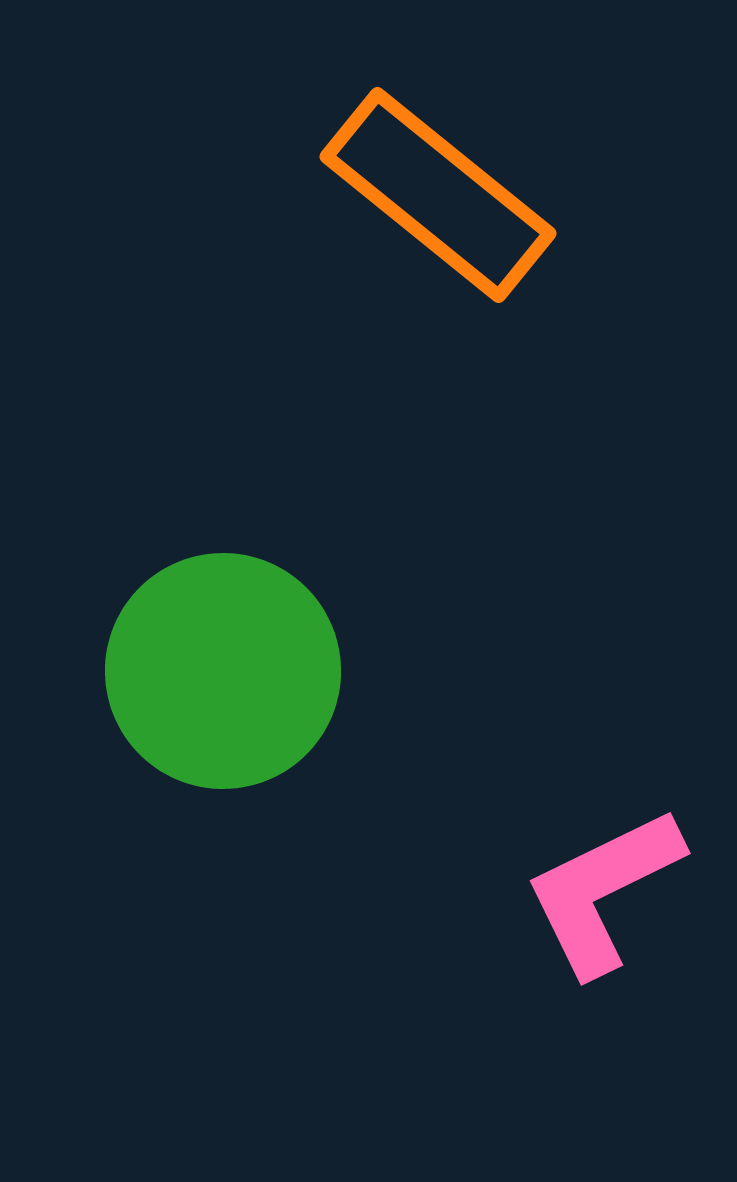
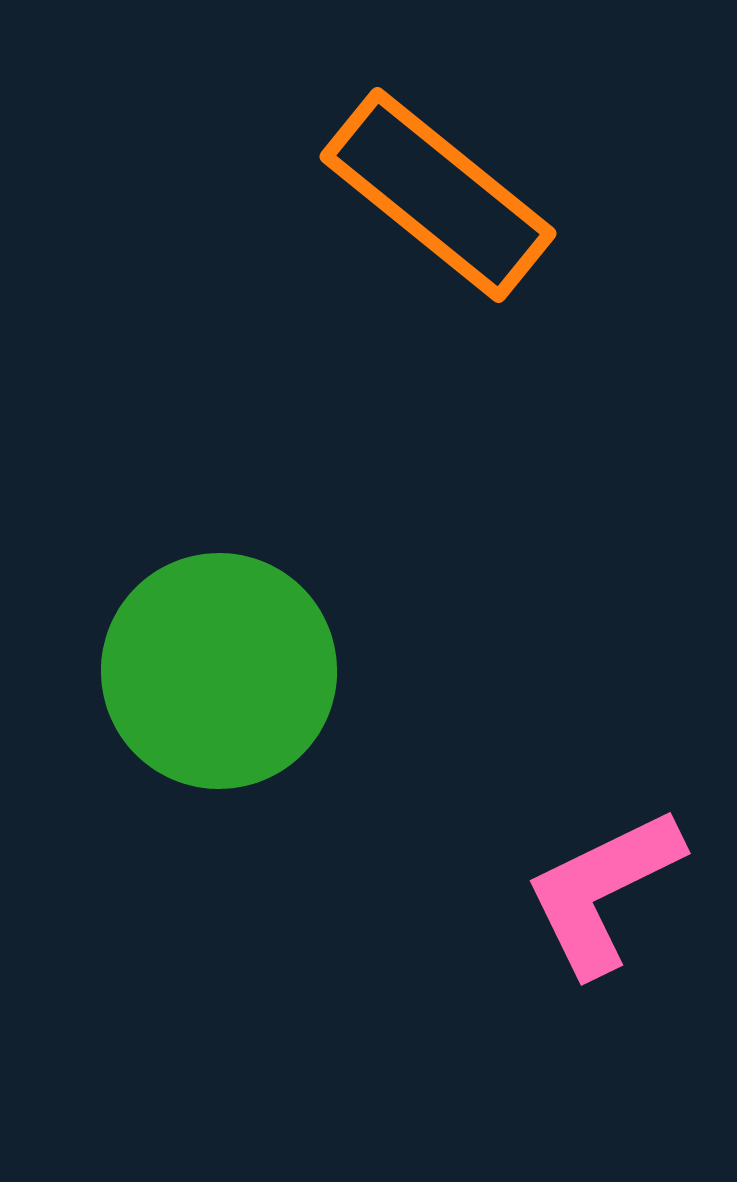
green circle: moved 4 px left
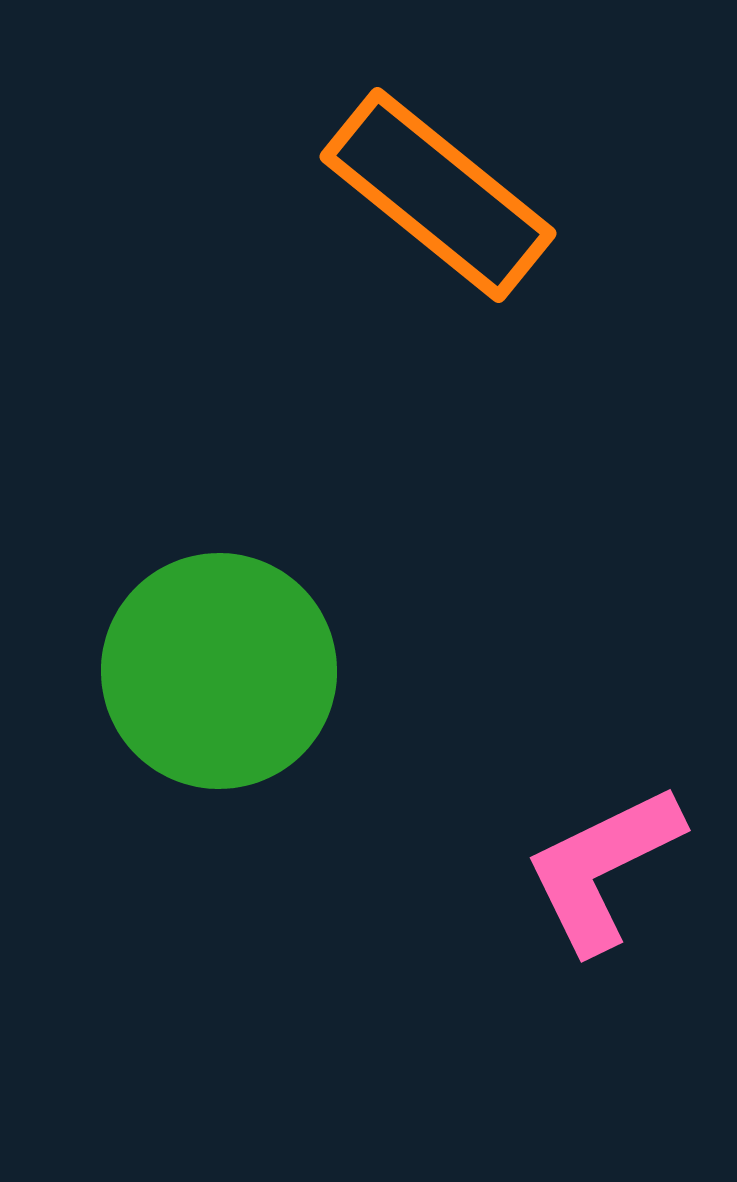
pink L-shape: moved 23 px up
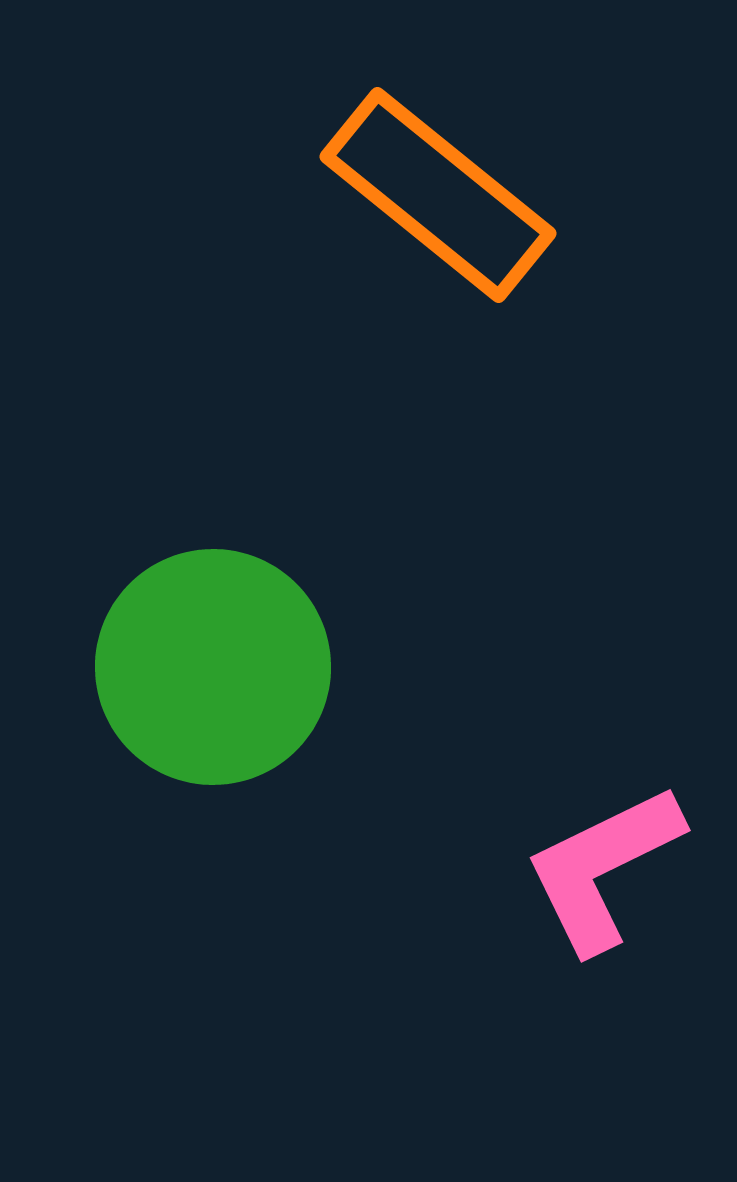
green circle: moved 6 px left, 4 px up
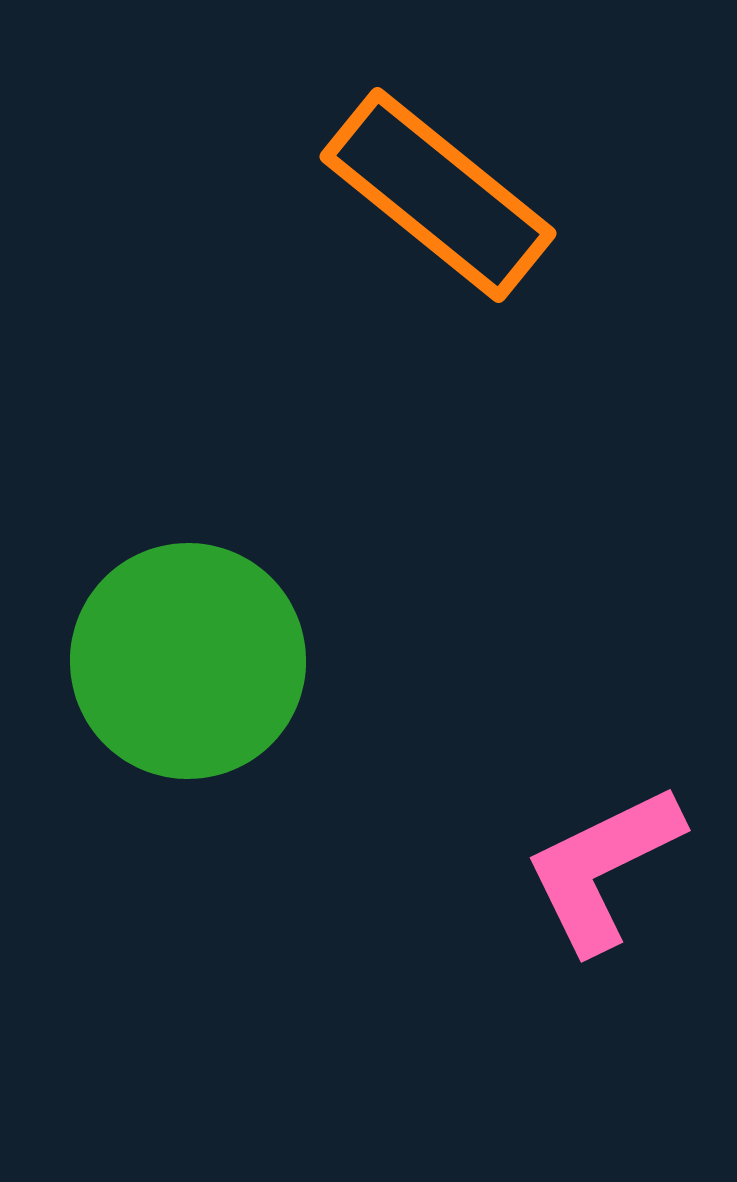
green circle: moved 25 px left, 6 px up
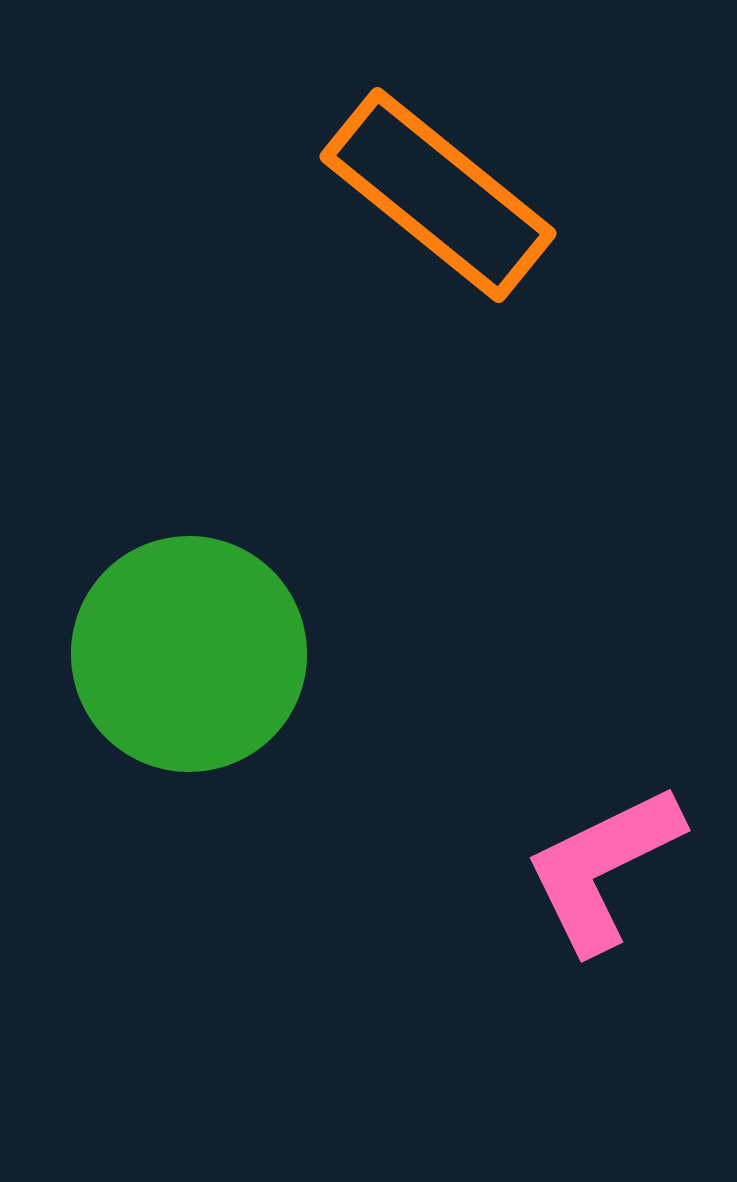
green circle: moved 1 px right, 7 px up
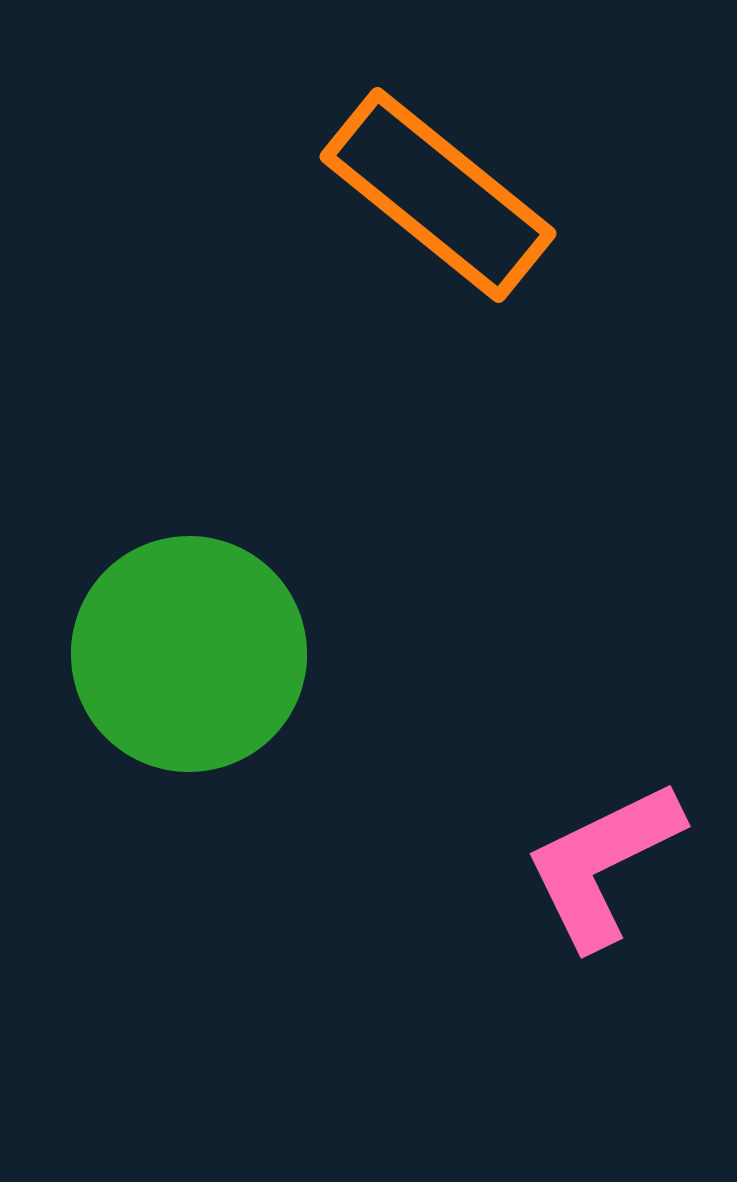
pink L-shape: moved 4 px up
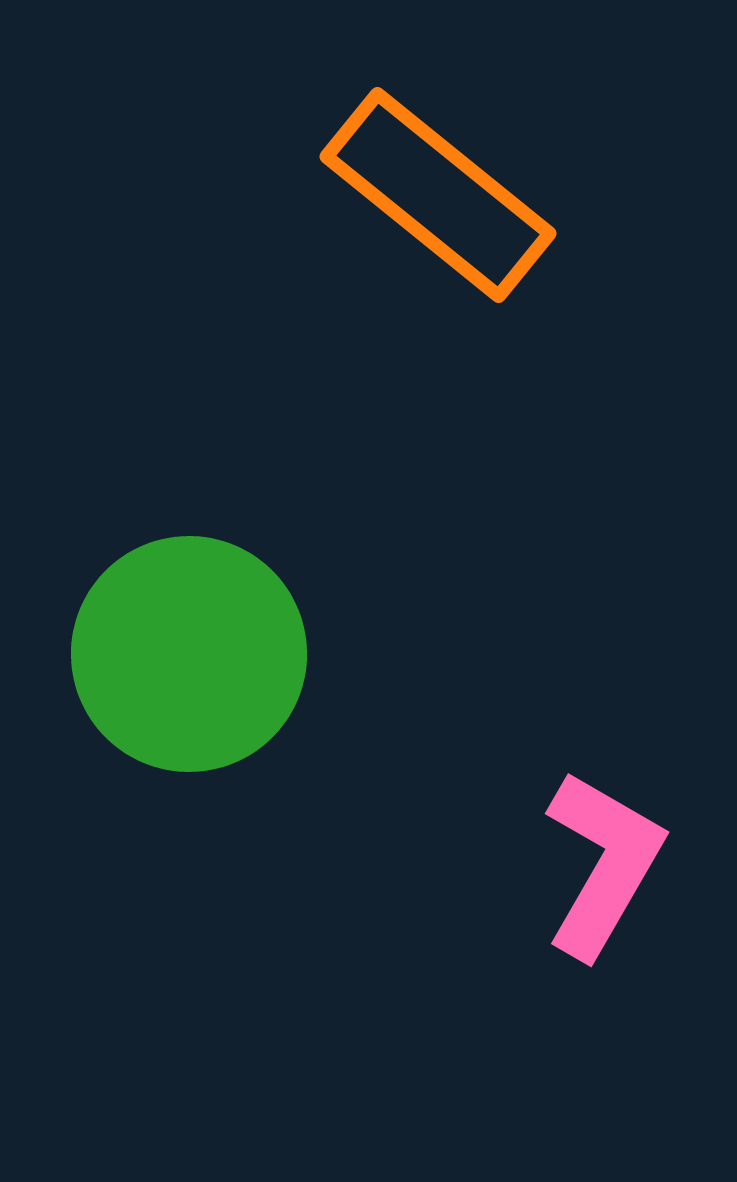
pink L-shape: rotated 146 degrees clockwise
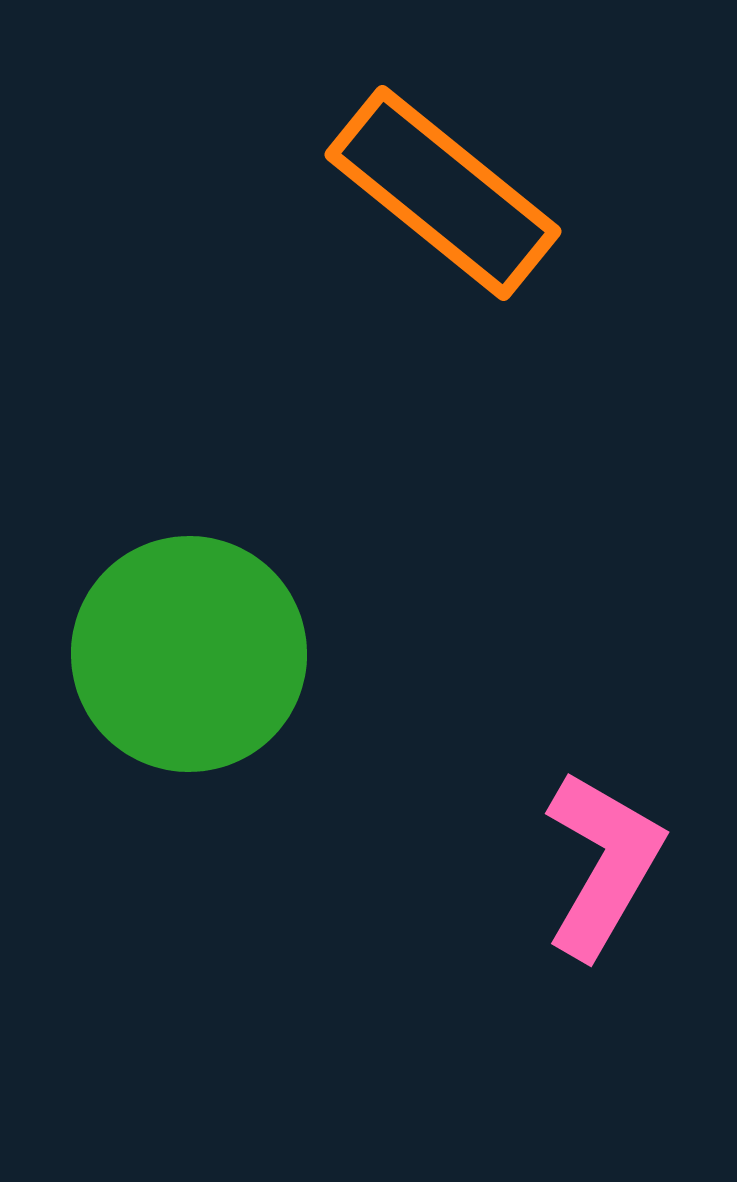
orange rectangle: moved 5 px right, 2 px up
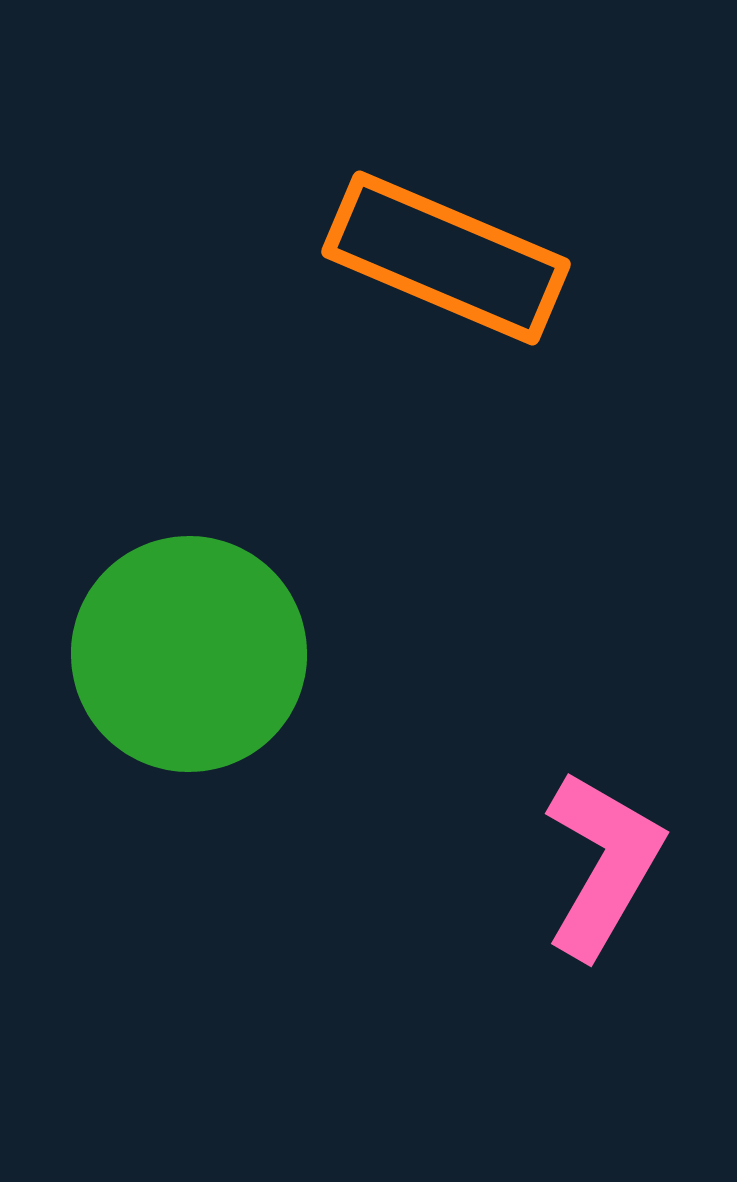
orange rectangle: moved 3 px right, 65 px down; rotated 16 degrees counterclockwise
